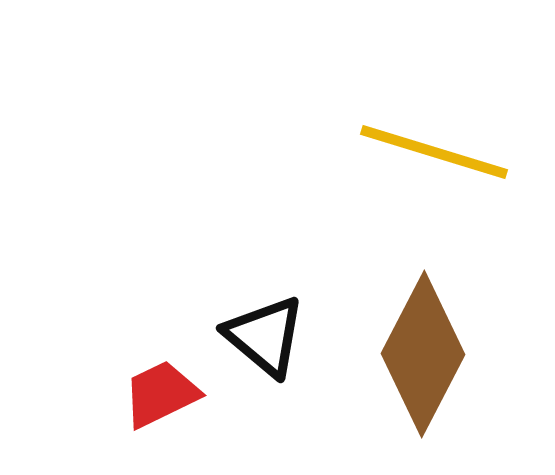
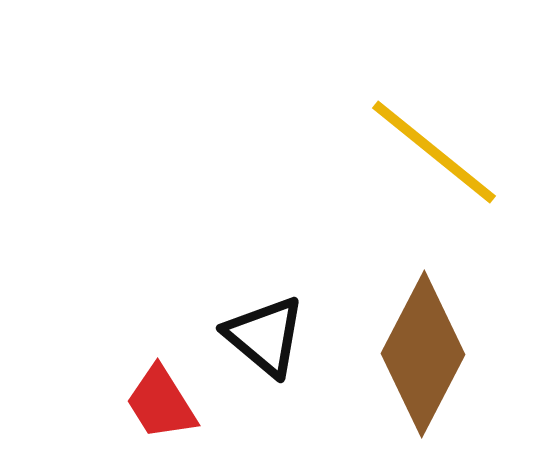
yellow line: rotated 22 degrees clockwise
red trapezoid: moved 9 px down; rotated 96 degrees counterclockwise
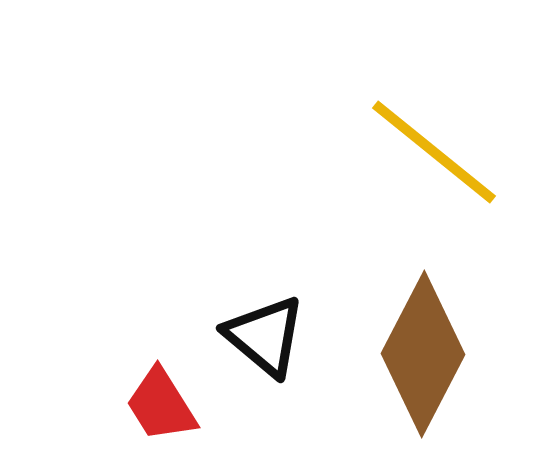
red trapezoid: moved 2 px down
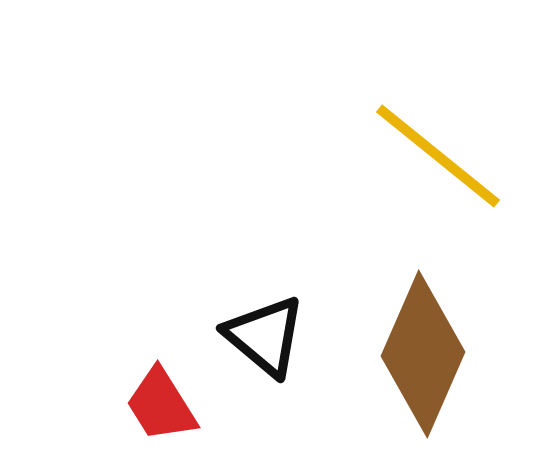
yellow line: moved 4 px right, 4 px down
brown diamond: rotated 4 degrees counterclockwise
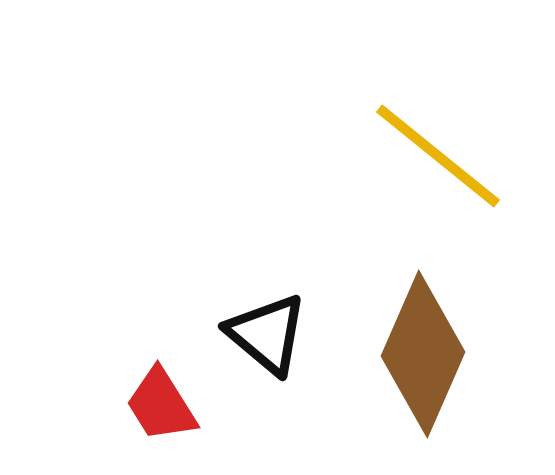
black triangle: moved 2 px right, 2 px up
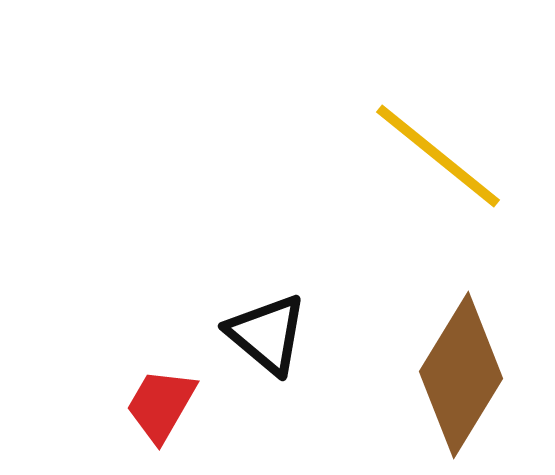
brown diamond: moved 38 px right, 21 px down; rotated 8 degrees clockwise
red trapezoid: rotated 62 degrees clockwise
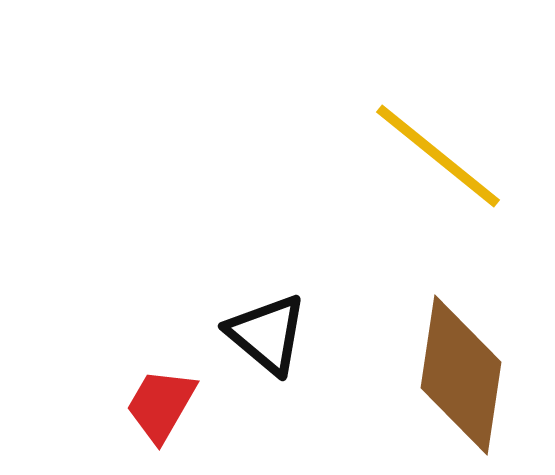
brown diamond: rotated 23 degrees counterclockwise
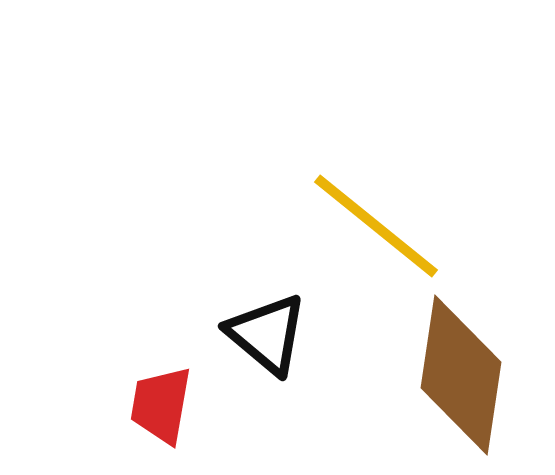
yellow line: moved 62 px left, 70 px down
red trapezoid: rotated 20 degrees counterclockwise
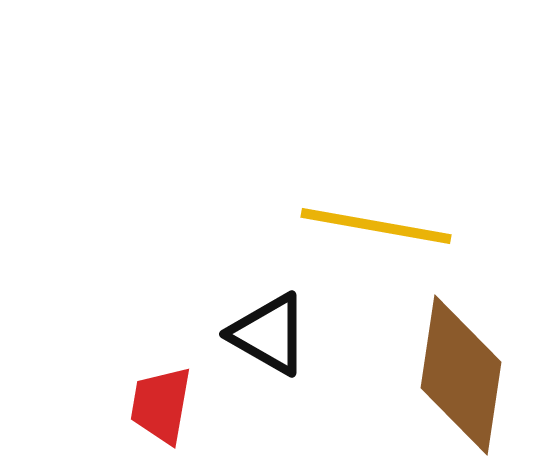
yellow line: rotated 29 degrees counterclockwise
black triangle: moved 2 px right; rotated 10 degrees counterclockwise
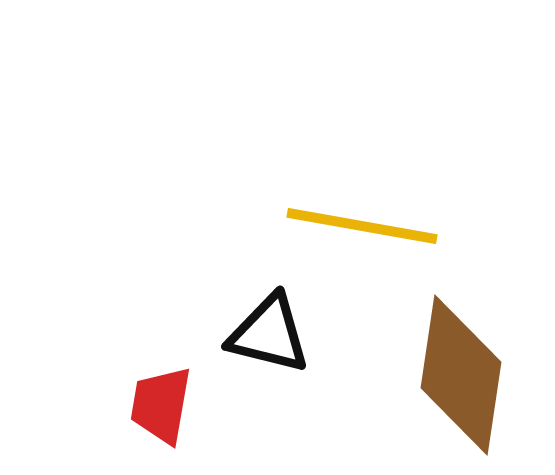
yellow line: moved 14 px left
black triangle: rotated 16 degrees counterclockwise
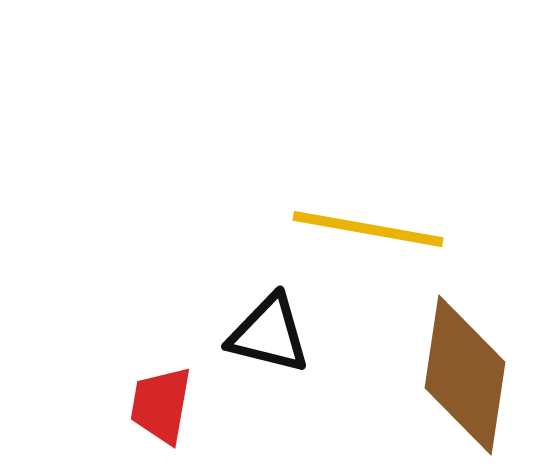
yellow line: moved 6 px right, 3 px down
brown diamond: moved 4 px right
